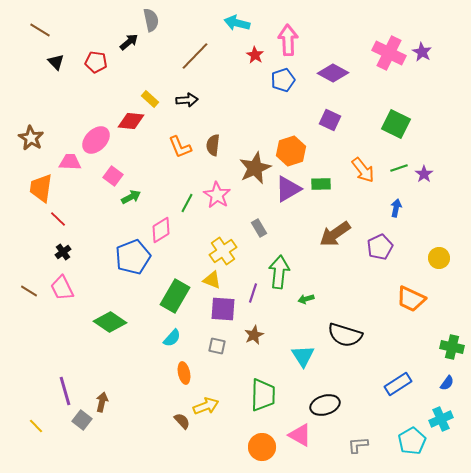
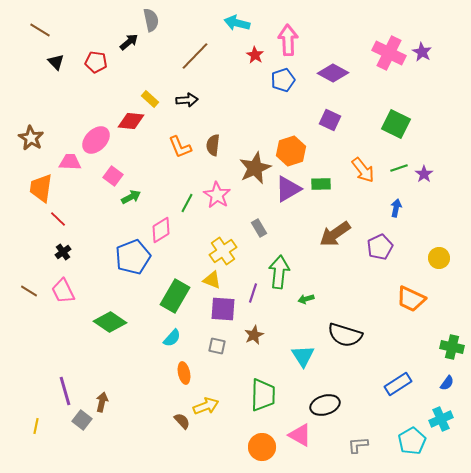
pink trapezoid at (62, 288): moved 1 px right, 3 px down
yellow line at (36, 426): rotated 56 degrees clockwise
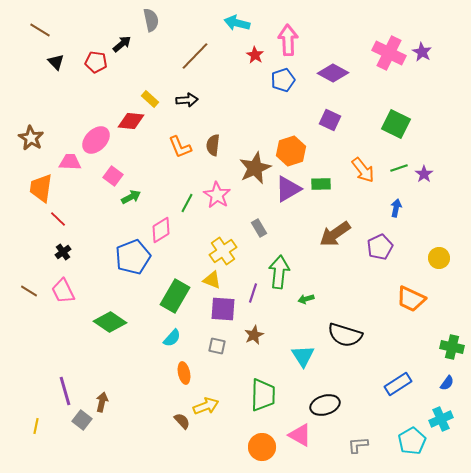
black arrow at (129, 42): moved 7 px left, 2 px down
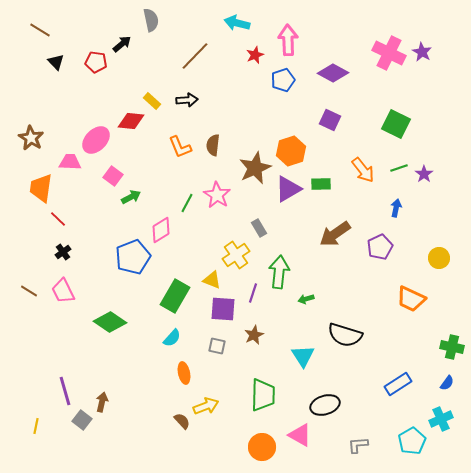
red star at (255, 55): rotated 18 degrees clockwise
yellow rectangle at (150, 99): moved 2 px right, 2 px down
yellow cross at (223, 251): moved 13 px right, 4 px down
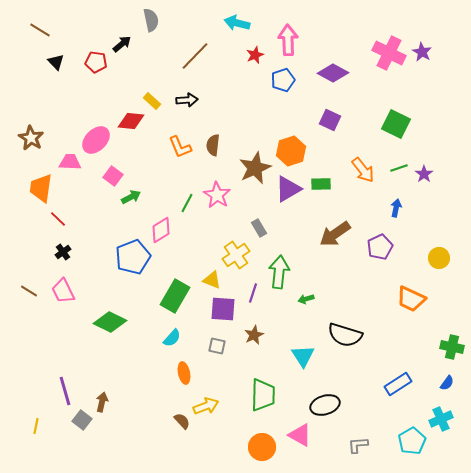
green diamond at (110, 322): rotated 8 degrees counterclockwise
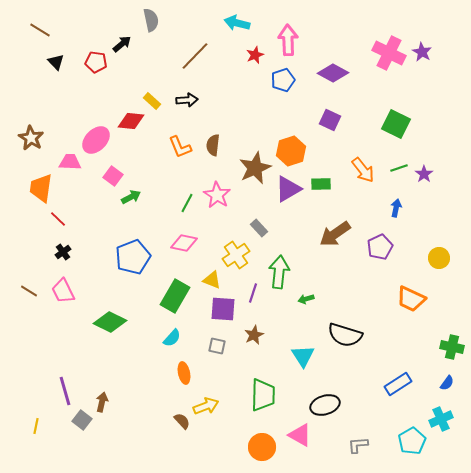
gray rectangle at (259, 228): rotated 12 degrees counterclockwise
pink diamond at (161, 230): moved 23 px right, 13 px down; rotated 44 degrees clockwise
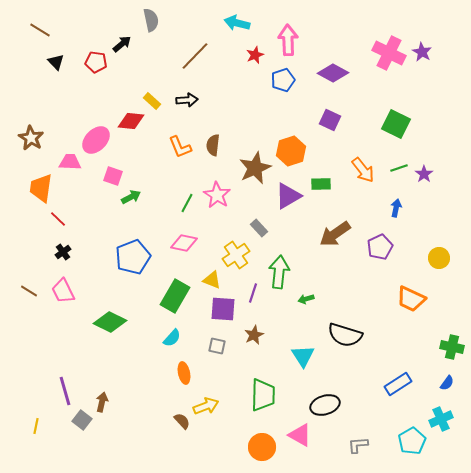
pink square at (113, 176): rotated 18 degrees counterclockwise
purple triangle at (288, 189): moved 7 px down
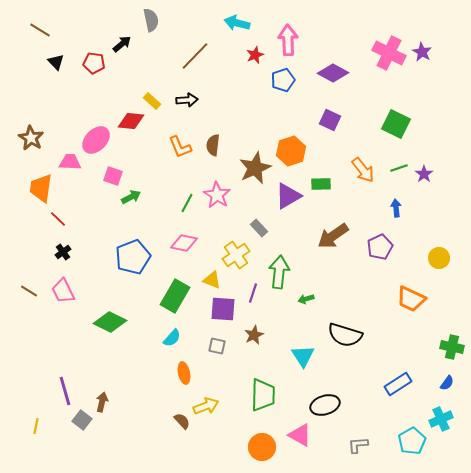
red pentagon at (96, 62): moved 2 px left, 1 px down
blue arrow at (396, 208): rotated 18 degrees counterclockwise
brown arrow at (335, 234): moved 2 px left, 2 px down
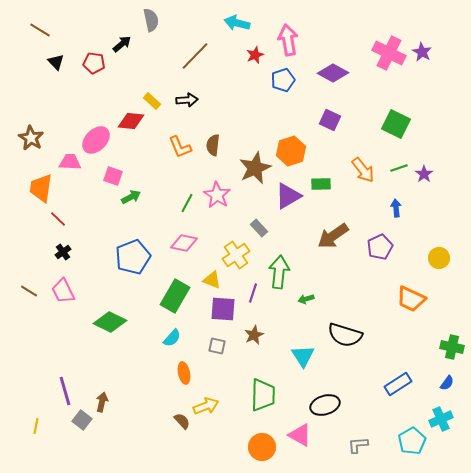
pink arrow at (288, 40): rotated 8 degrees counterclockwise
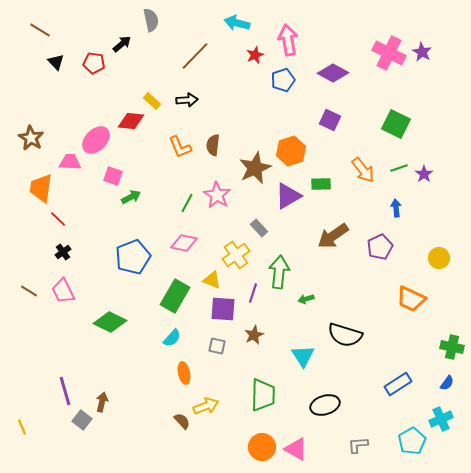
yellow line at (36, 426): moved 14 px left, 1 px down; rotated 35 degrees counterclockwise
pink triangle at (300, 435): moved 4 px left, 14 px down
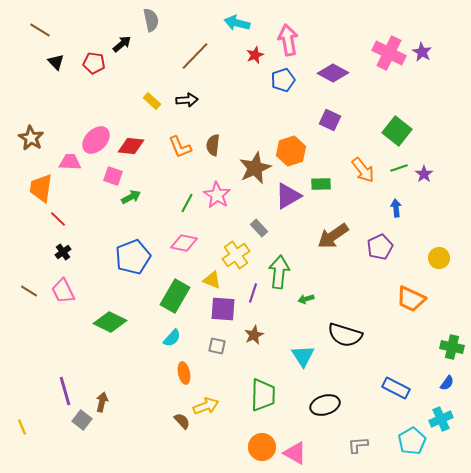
red diamond at (131, 121): moved 25 px down
green square at (396, 124): moved 1 px right, 7 px down; rotated 12 degrees clockwise
blue rectangle at (398, 384): moved 2 px left, 4 px down; rotated 60 degrees clockwise
pink triangle at (296, 449): moved 1 px left, 4 px down
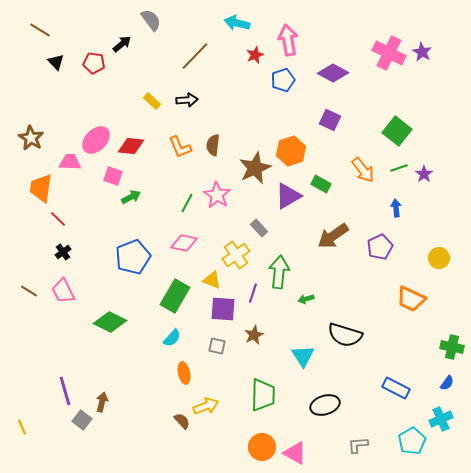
gray semicircle at (151, 20): rotated 25 degrees counterclockwise
green rectangle at (321, 184): rotated 30 degrees clockwise
